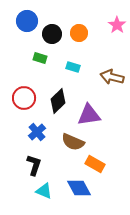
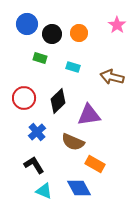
blue circle: moved 3 px down
black L-shape: rotated 50 degrees counterclockwise
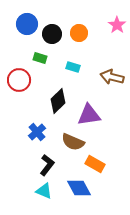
red circle: moved 5 px left, 18 px up
black L-shape: moved 13 px right; rotated 70 degrees clockwise
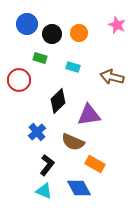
pink star: rotated 12 degrees counterclockwise
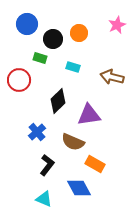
pink star: rotated 24 degrees clockwise
black circle: moved 1 px right, 5 px down
cyan triangle: moved 8 px down
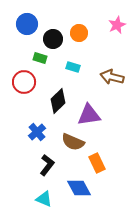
red circle: moved 5 px right, 2 px down
orange rectangle: moved 2 px right, 1 px up; rotated 36 degrees clockwise
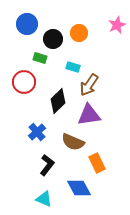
brown arrow: moved 23 px left, 8 px down; rotated 70 degrees counterclockwise
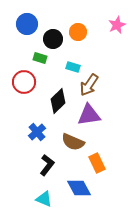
orange circle: moved 1 px left, 1 px up
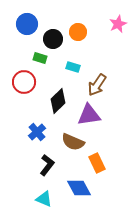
pink star: moved 1 px right, 1 px up
brown arrow: moved 8 px right
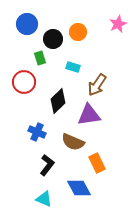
green rectangle: rotated 56 degrees clockwise
blue cross: rotated 24 degrees counterclockwise
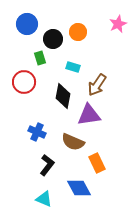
black diamond: moved 5 px right, 5 px up; rotated 35 degrees counterclockwise
